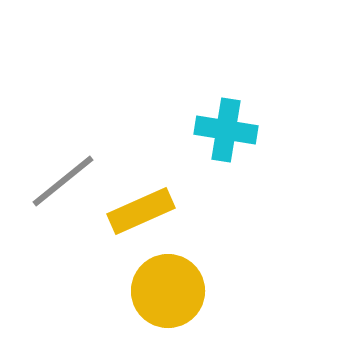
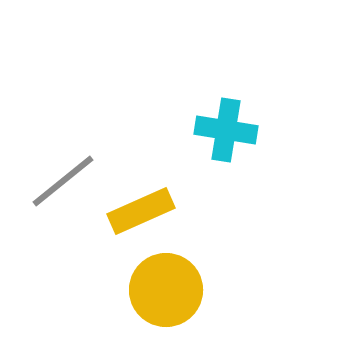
yellow circle: moved 2 px left, 1 px up
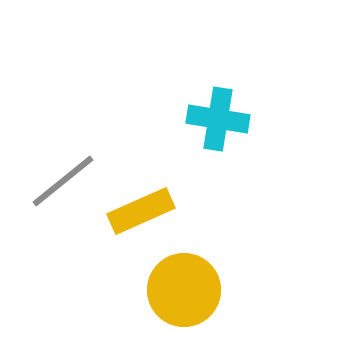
cyan cross: moved 8 px left, 11 px up
yellow circle: moved 18 px right
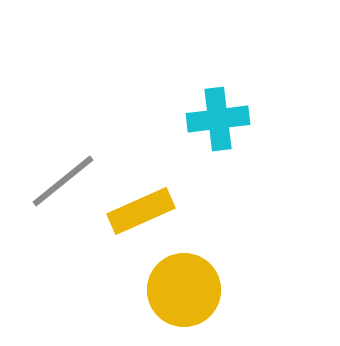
cyan cross: rotated 16 degrees counterclockwise
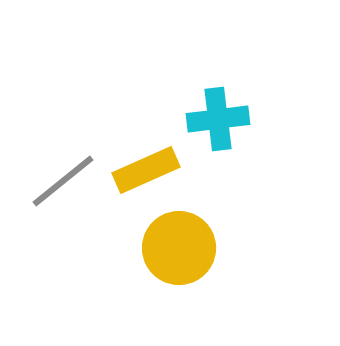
yellow rectangle: moved 5 px right, 41 px up
yellow circle: moved 5 px left, 42 px up
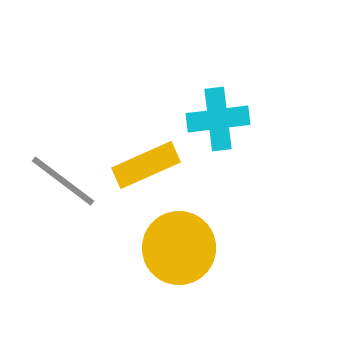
yellow rectangle: moved 5 px up
gray line: rotated 76 degrees clockwise
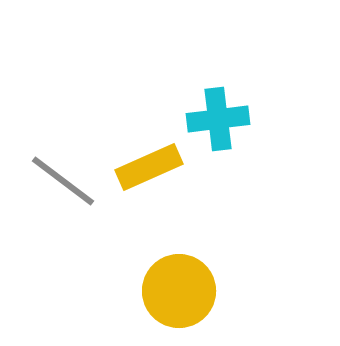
yellow rectangle: moved 3 px right, 2 px down
yellow circle: moved 43 px down
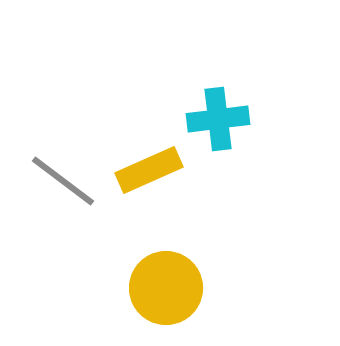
yellow rectangle: moved 3 px down
yellow circle: moved 13 px left, 3 px up
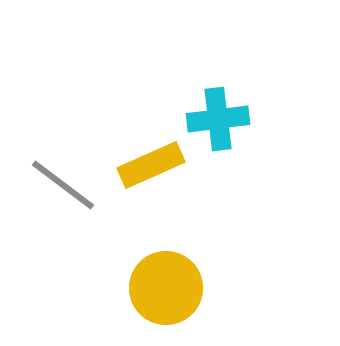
yellow rectangle: moved 2 px right, 5 px up
gray line: moved 4 px down
